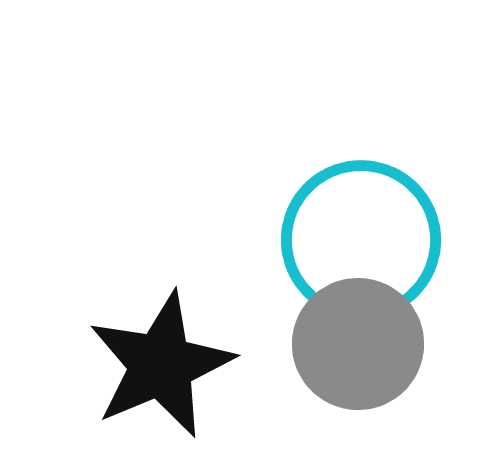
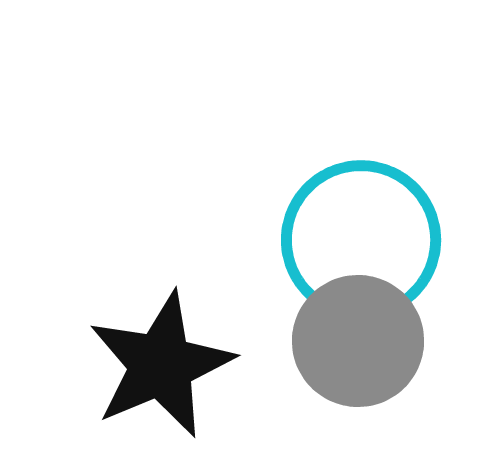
gray circle: moved 3 px up
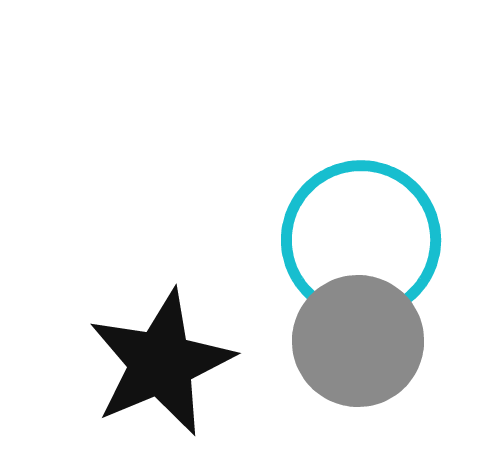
black star: moved 2 px up
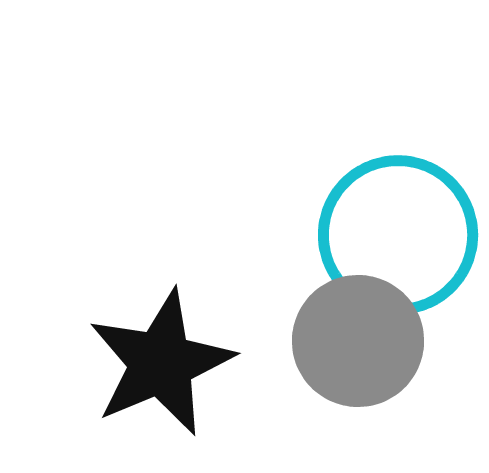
cyan circle: moved 37 px right, 5 px up
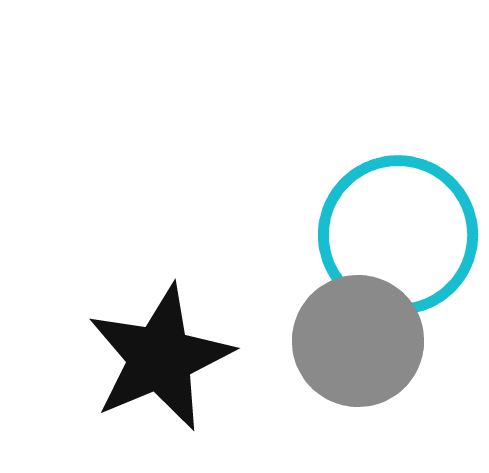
black star: moved 1 px left, 5 px up
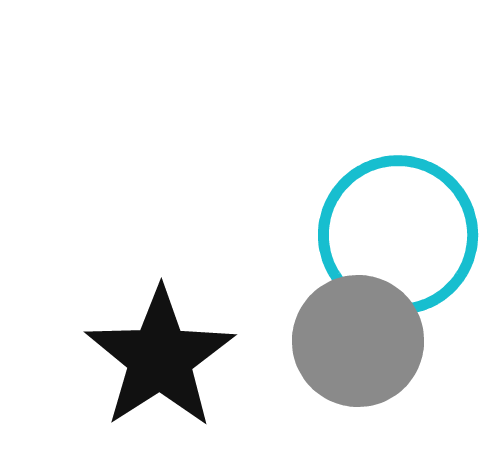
black star: rotated 10 degrees counterclockwise
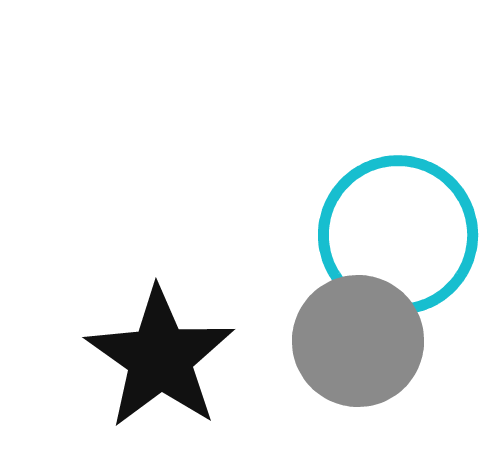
black star: rotated 4 degrees counterclockwise
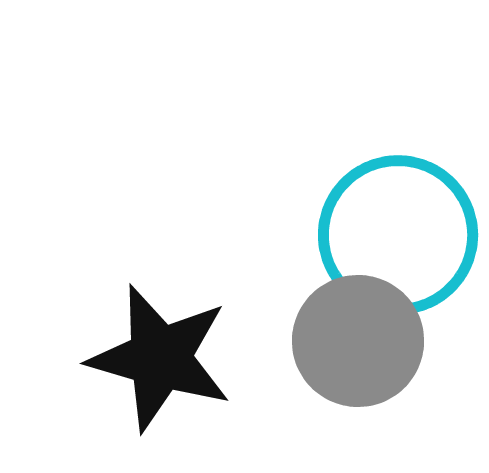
black star: rotated 19 degrees counterclockwise
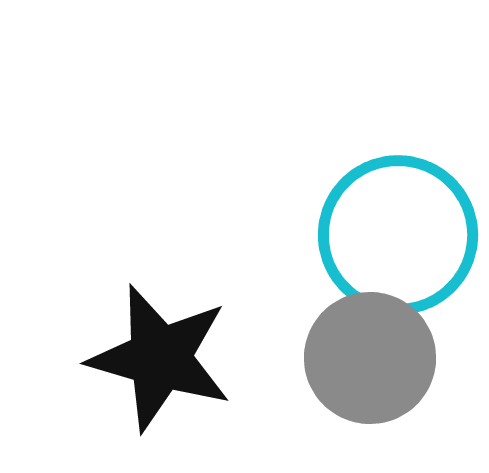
gray circle: moved 12 px right, 17 px down
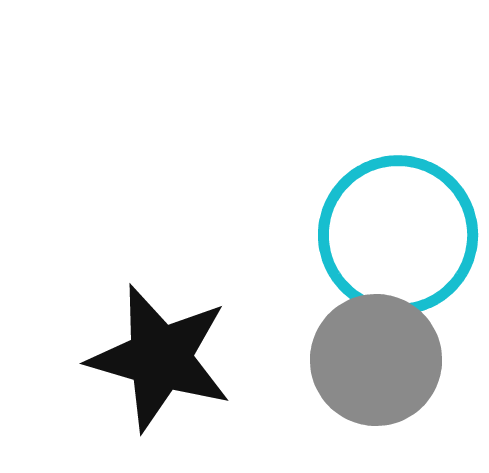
gray circle: moved 6 px right, 2 px down
